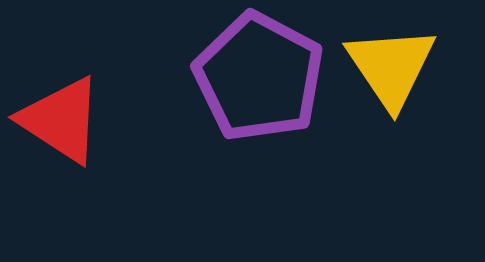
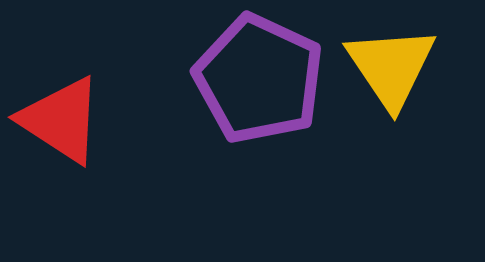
purple pentagon: moved 2 px down; rotated 3 degrees counterclockwise
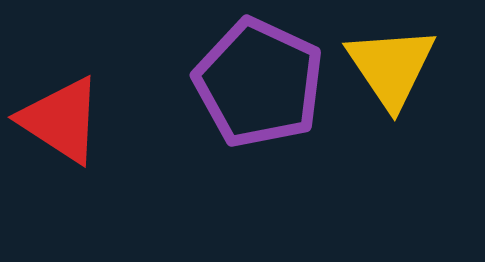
purple pentagon: moved 4 px down
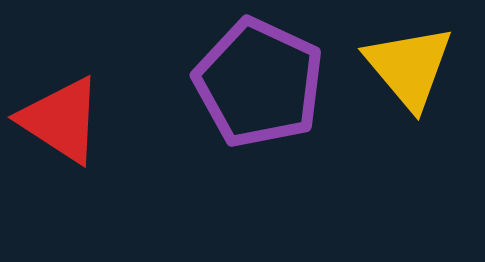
yellow triangle: moved 18 px right; rotated 6 degrees counterclockwise
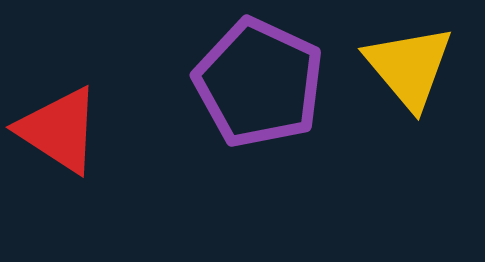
red triangle: moved 2 px left, 10 px down
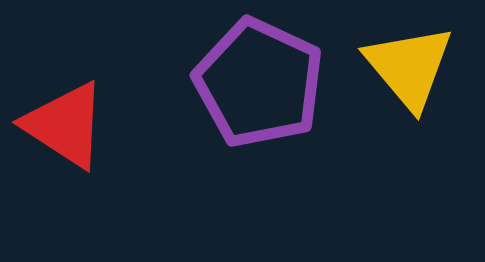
red triangle: moved 6 px right, 5 px up
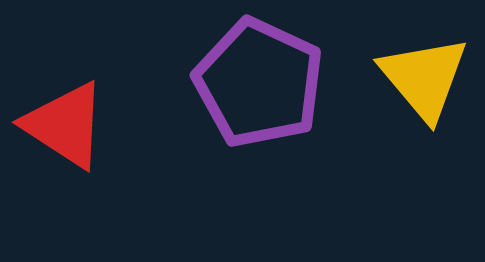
yellow triangle: moved 15 px right, 11 px down
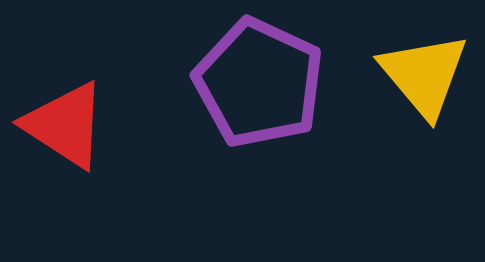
yellow triangle: moved 3 px up
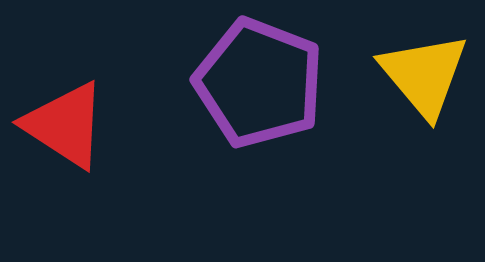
purple pentagon: rotated 4 degrees counterclockwise
